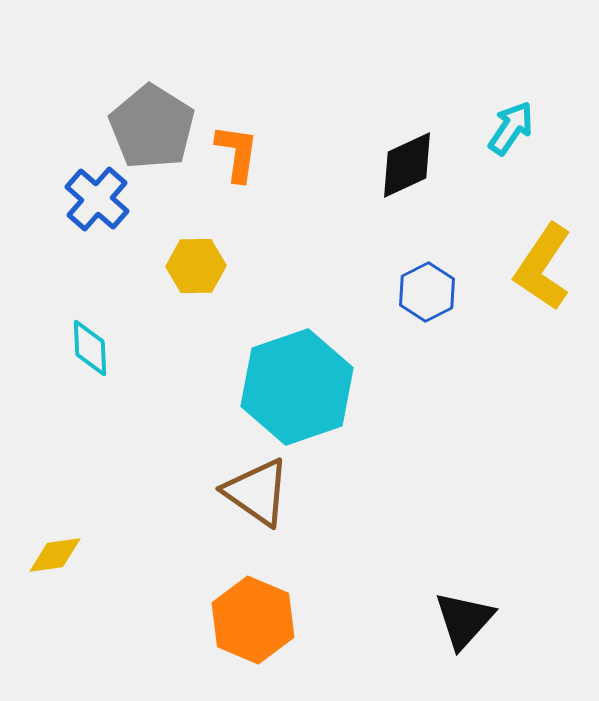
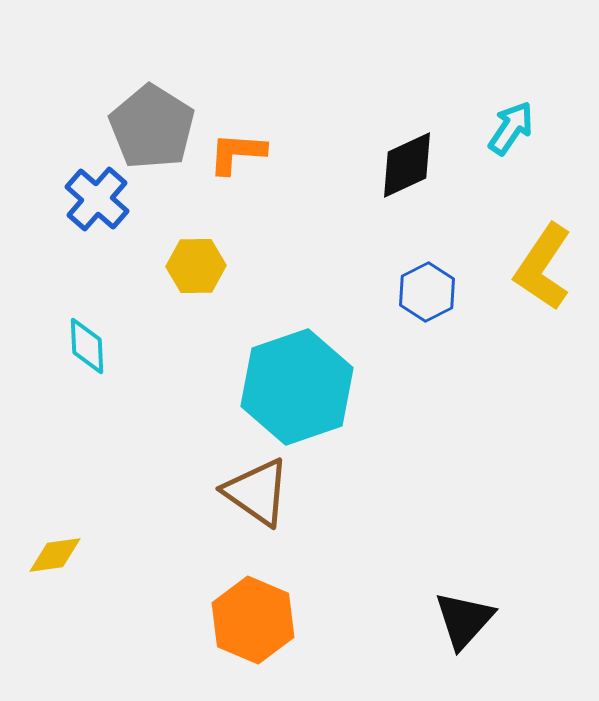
orange L-shape: rotated 94 degrees counterclockwise
cyan diamond: moved 3 px left, 2 px up
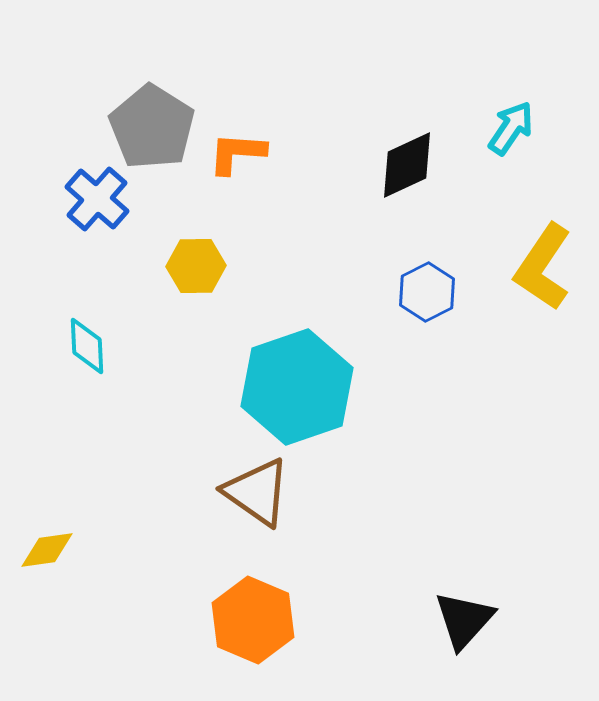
yellow diamond: moved 8 px left, 5 px up
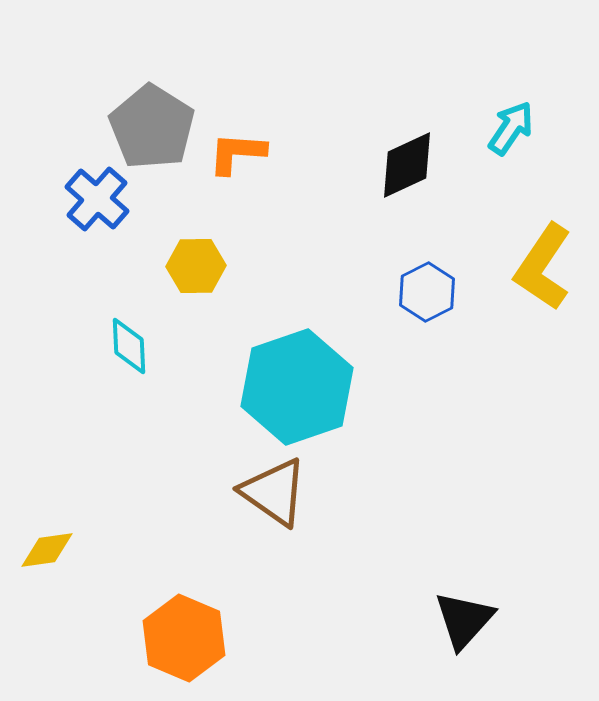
cyan diamond: moved 42 px right
brown triangle: moved 17 px right
orange hexagon: moved 69 px left, 18 px down
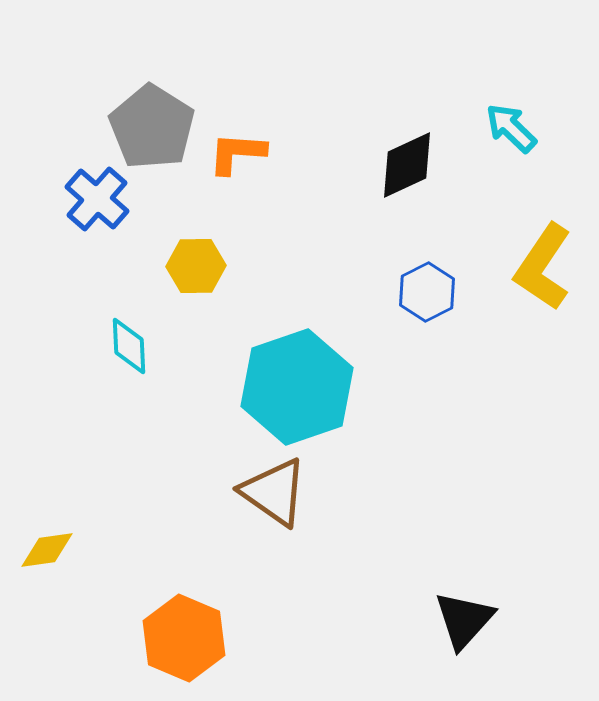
cyan arrow: rotated 80 degrees counterclockwise
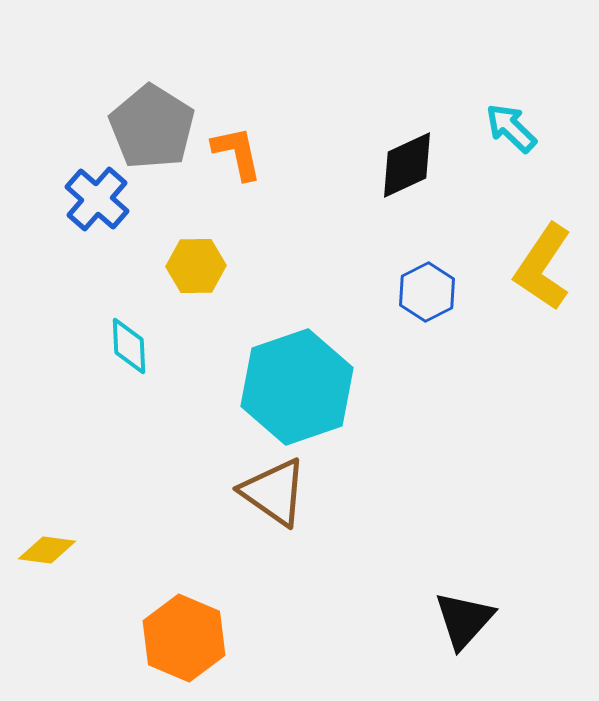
orange L-shape: rotated 74 degrees clockwise
yellow diamond: rotated 16 degrees clockwise
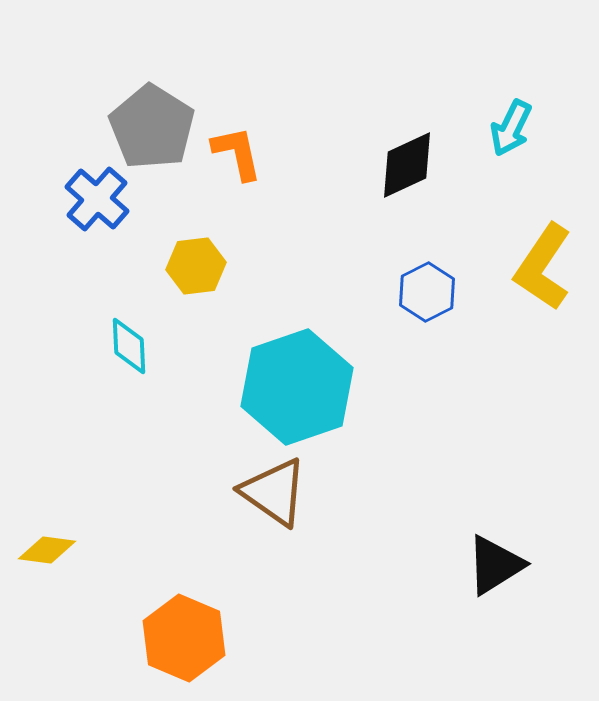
cyan arrow: rotated 108 degrees counterclockwise
yellow hexagon: rotated 6 degrees counterclockwise
black triangle: moved 31 px right, 55 px up; rotated 16 degrees clockwise
